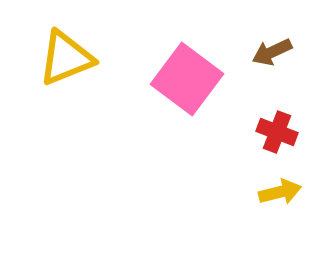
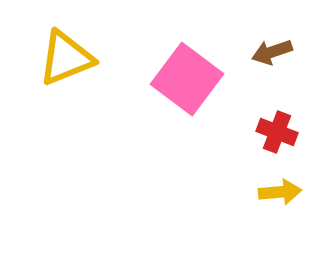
brown arrow: rotated 6 degrees clockwise
yellow arrow: rotated 9 degrees clockwise
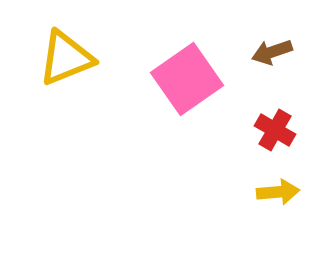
pink square: rotated 18 degrees clockwise
red cross: moved 2 px left, 2 px up; rotated 9 degrees clockwise
yellow arrow: moved 2 px left
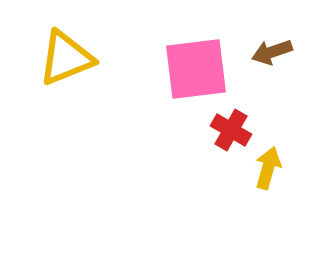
pink square: moved 9 px right, 10 px up; rotated 28 degrees clockwise
red cross: moved 44 px left
yellow arrow: moved 10 px left, 24 px up; rotated 69 degrees counterclockwise
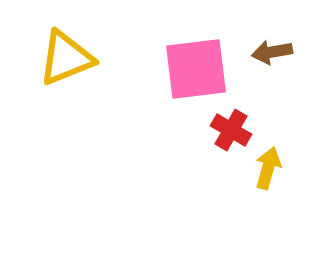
brown arrow: rotated 9 degrees clockwise
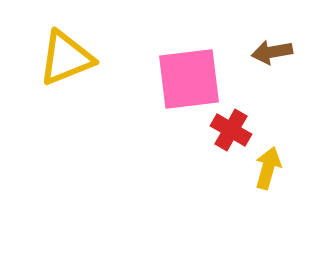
pink square: moved 7 px left, 10 px down
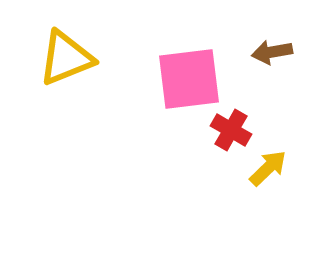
yellow arrow: rotated 30 degrees clockwise
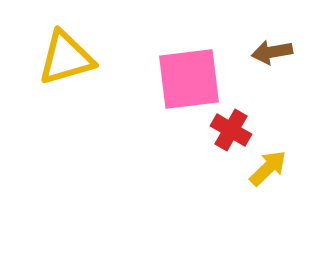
yellow triangle: rotated 6 degrees clockwise
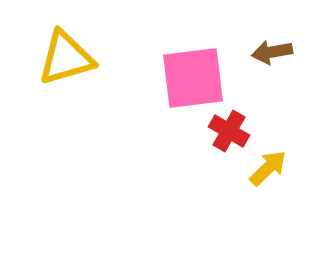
pink square: moved 4 px right, 1 px up
red cross: moved 2 px left, 1 px down
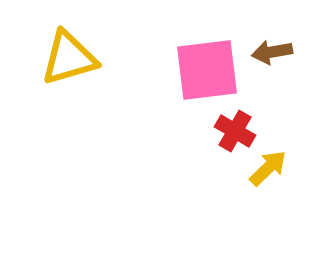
yellow triangle: moved 3 px right
pink square: moved 14 px right, 8 px up
red cross: moved 6 px right
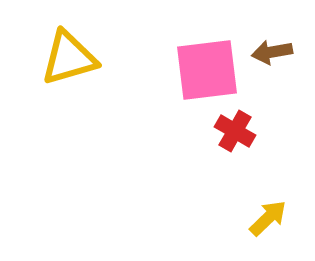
yellow arrow: moved 50 px down
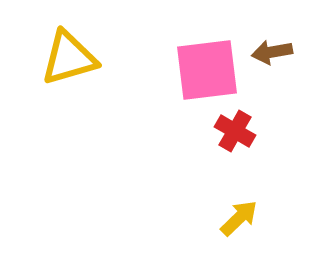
yellow arrow: moved 29 px left
